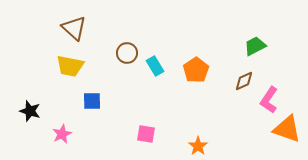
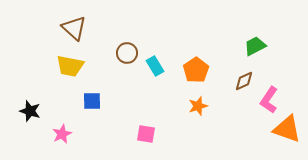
orange star: moved 40 px up; rotated 18 degrees clockwise
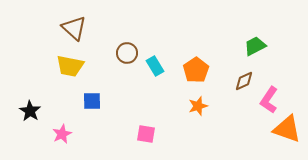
black star: rotated 15 degrees clockwise
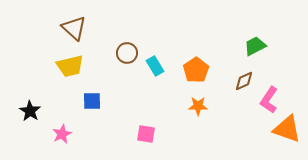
yellow trapezoid: rotated 24 degrees counterclockwise
orange star: rotated 18 degrees clockwise
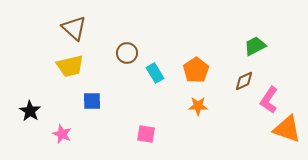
cyan rectangle: moved 7 px down
pink star: rotated 24 degrees counterclockwise
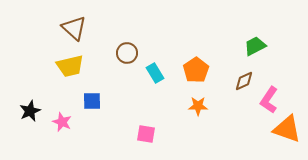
black star: rotated 15 degrees clockwise
pink star: moved 12 px up
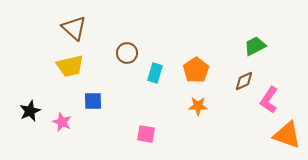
cyan rectangle: rotated 48 degrees clockwise
blue square: moved 1 px right
orange triangle: moved 6 px down
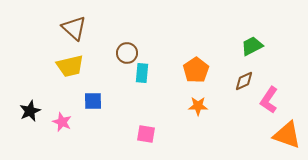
green trapezoid: moved 3 px left
cyan rectangle: moved 13 px left; rotated 12 degrees counterclockwise
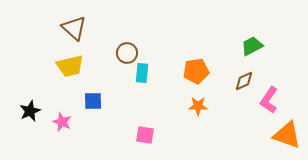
orange pentagon: moved 1 px down; rotated 25 degrees clockwise
pink square: moved 1 px left, 1 px down
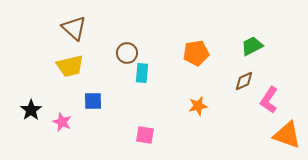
orange pentagon: moved 18 px up
orange star: rotated 12 degrees counterclockwise
black star: moved 1 px right, 1 px up; rotated 10 degrees counterclockwise
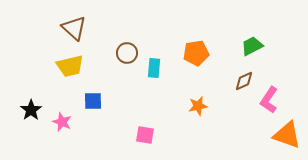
cyan rectangle: moved 12 px right, 5 px up
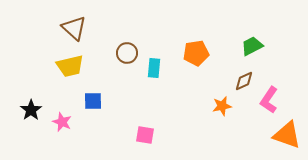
orange star: moved 24 px right
